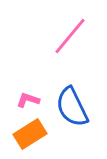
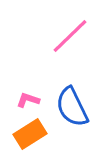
pink line: rotated 6 degrees clockwise
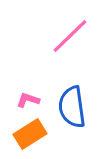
blue semicircle: rotated 18 degrees clockwise
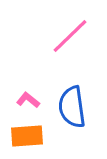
pink L-shape: rotated 20 degrees clockwise
orange rectangle: moved 3 px left, 2 px down; rotated 28 degrees clockwise
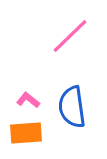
orange rectangle: moved 1 px left, 3 px up
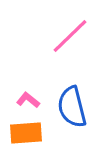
blue semicircle: rotated 6 degrees counterclockwise
